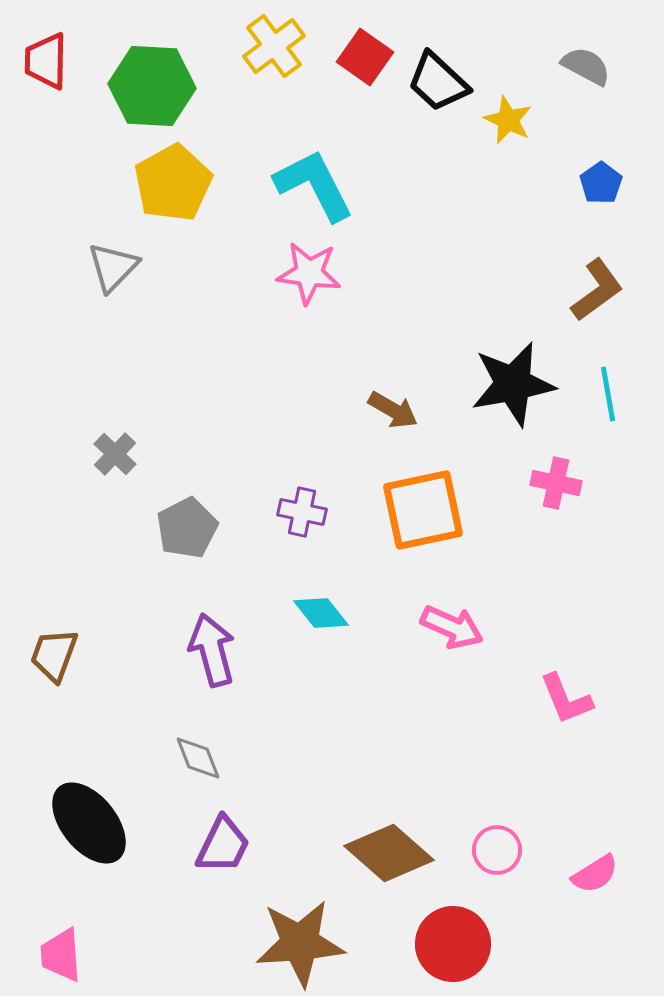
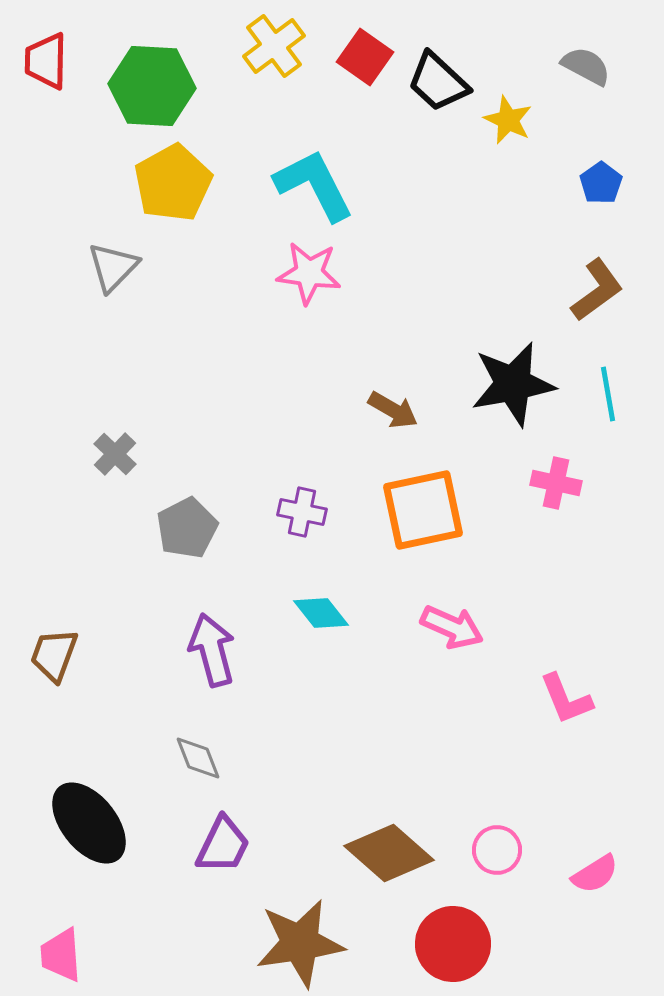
brown star: rotated 4 degrees counterclockwise
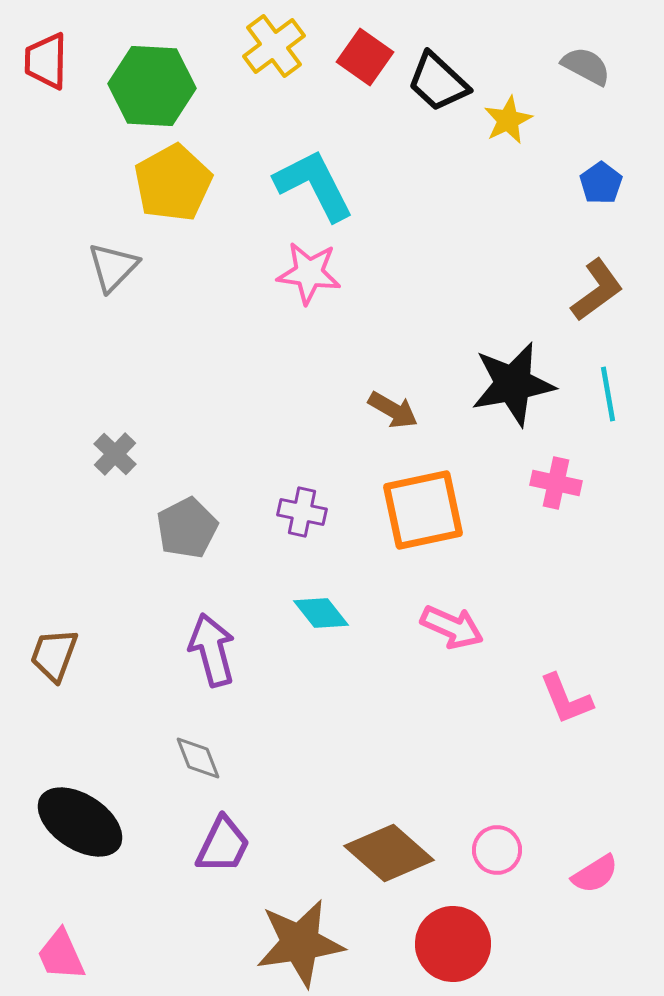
yellow star: rotated 21 degrees clockwise
black ellipse: moved 9 px left, 1 px up; rotated 18 degrees counterclockwise
pink trapezoid: rotated 20 degrees counterclockwise
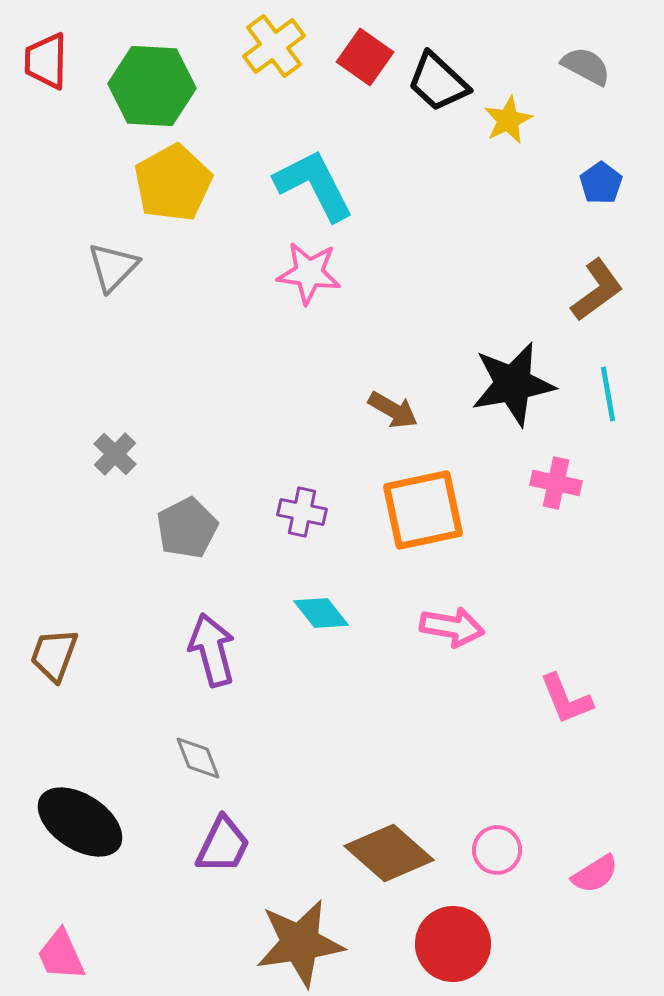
pink arrow: rotated 14 degrees counterclockwise
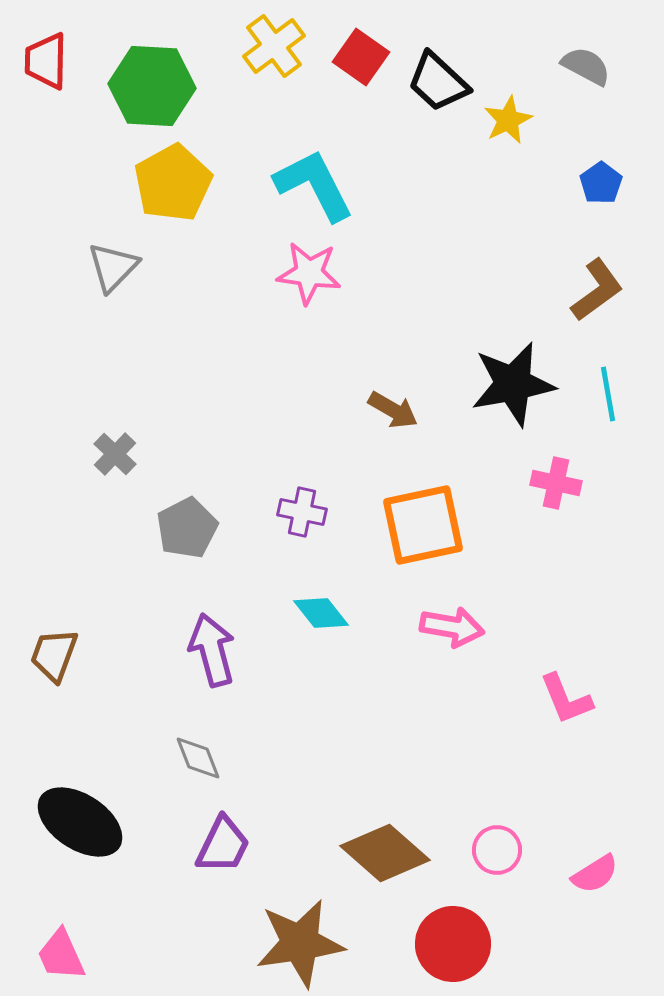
red square: moved 4 px left
orange square: moved 15 px down
brown diamond: moved 4 px left
